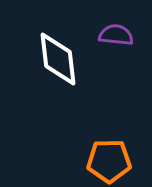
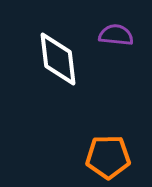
orange pentagon: moved 1 px left, 4 px up
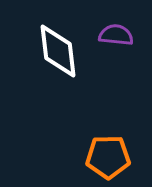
white diamond: moved 8 px up
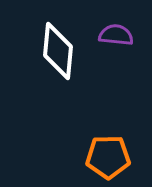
white diamond: rotated 12 degrees clockwise
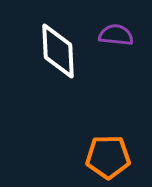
white diamond: rotated 8 degrees counterclockwise
